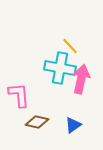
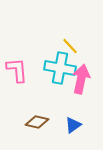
pink L-shape: moved 2 px left, 25 px up
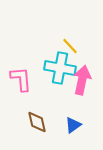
pink L-shape: moved 4 px right, 9 px down
pink arrow: moved 1 px right, 1 px down
brown diamond: rotated 65 degrees clockwise
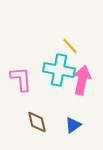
cyan cross: moved 1 px left, 2 px down
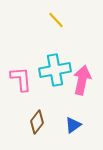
yellow line: moved 14 px left, 26 px up
cyan cross: moved 4 px left; rotated 20 degrees counterclockwise
brown diamond: rotated 50 degrees clockwise
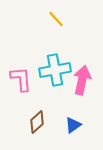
yellow line: moved 1 px up
brown diamond: rotated 10 degrees clockwise
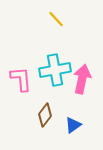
pink arrow: moved 1 px up
brown diamond: moved 8 px right, 7 px up; rotated 10 degrees counterclockwise
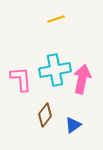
yellow line: rotated 66 degrees counterclockwise
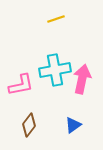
pink L-shape: moved 6 px down; rotated 84 degrees clockwise
brown diamond: moved 16 px left, 10 px down
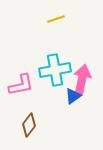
blue triangle: moved 29 px up
